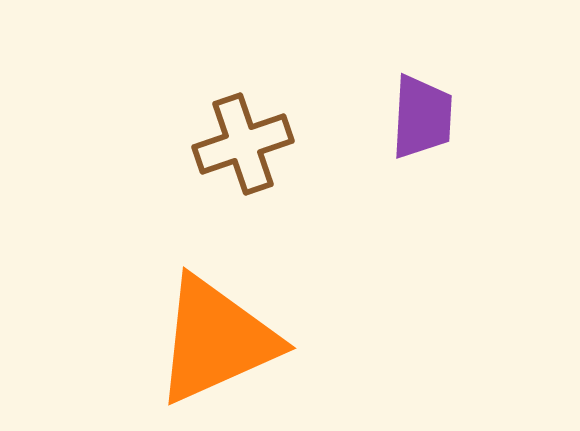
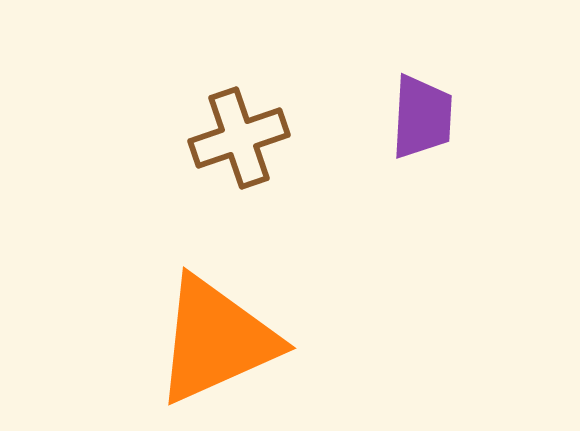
brown cross: moved 4 px left, 6 px up
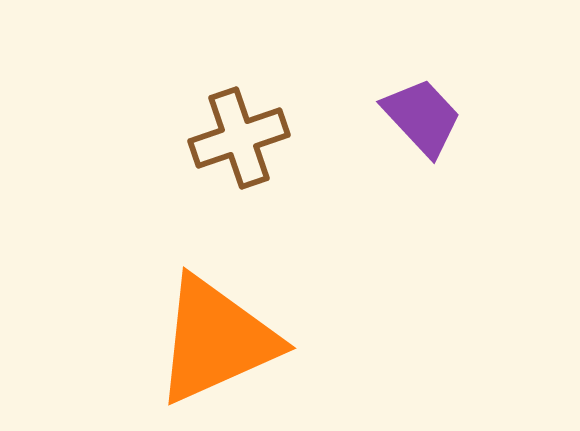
purple trapezoid: rotated 46 degrees counterclockwise
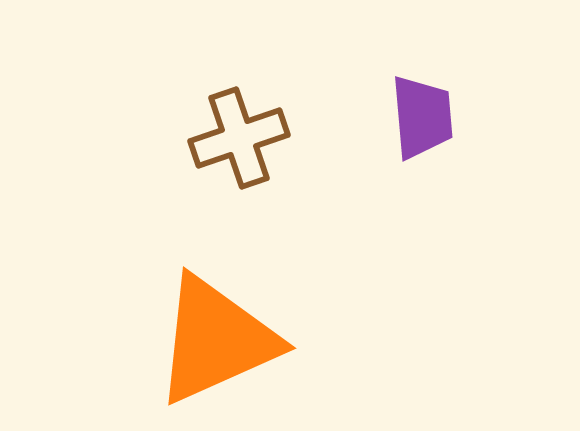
purple trapezoid: rotated 38 degrees clockwise
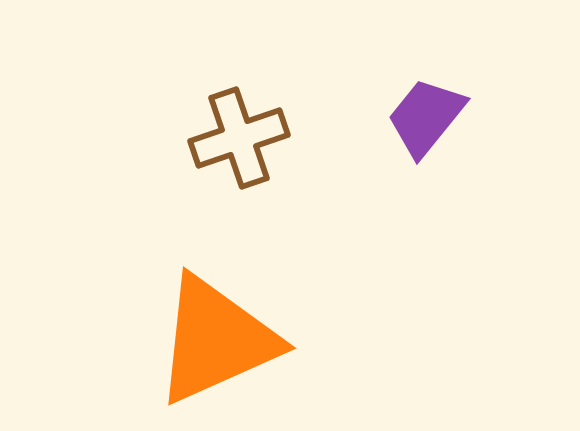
purple trapezoid: moved 4 px right; rotated 136 degrees counterclockwise
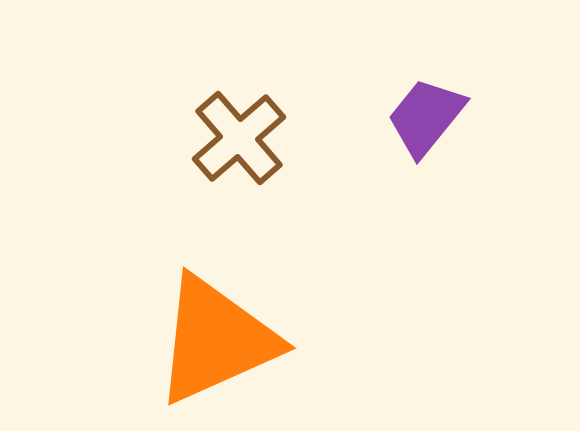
brown cross: rotated 22 degrees counterclockwise
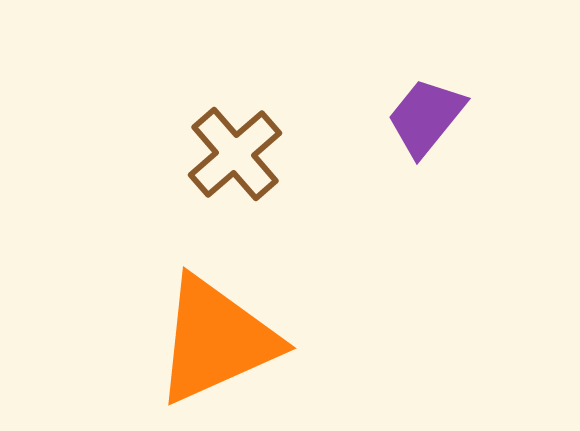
brown cross: moved 4 px left, 16 px down
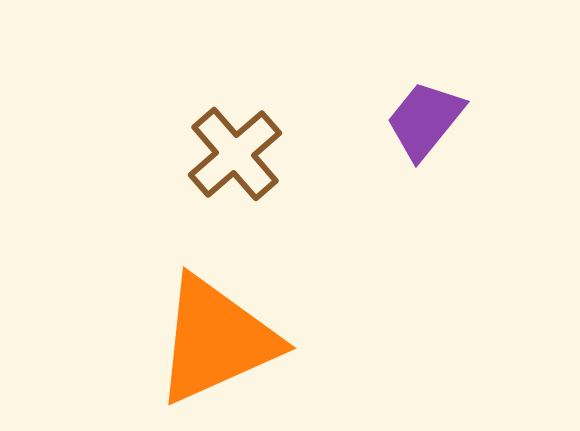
purple trapezoid: moved 1 px left, 3 px down
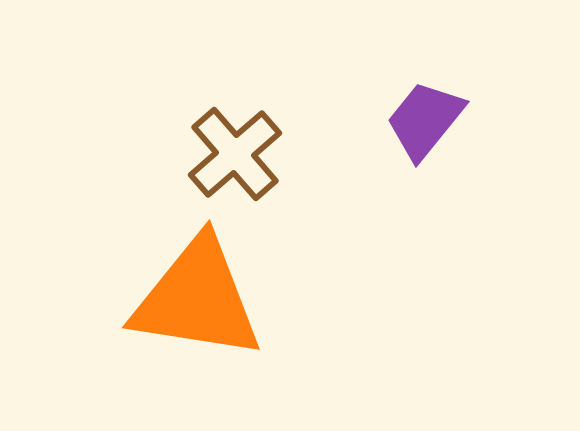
orange triangle: moved 19 px left, 41 px up; rotated 33 degrees clockwise
